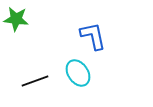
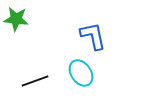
cyan ellipse: moved 3 px right
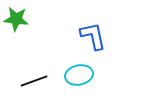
cyan ellipse: moved 2 px left, 2 px down; rotated 68 degrees counterclockwise
black line: moved 1 px left
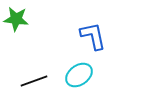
cyan ellipse: rotated 24 degrees counterclockwise
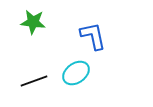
green star: moved 17 px right, 3 px down
cyan ellipse: moved 3 px left, 2 px up
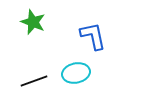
green star: rotated 15 degrees clockwise
cyan ellipse: rotated 24 degrees clockwise
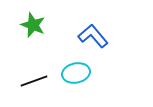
green star: moved 3 px down
blue L-shape: rotated 28 degrees counterclockwise
